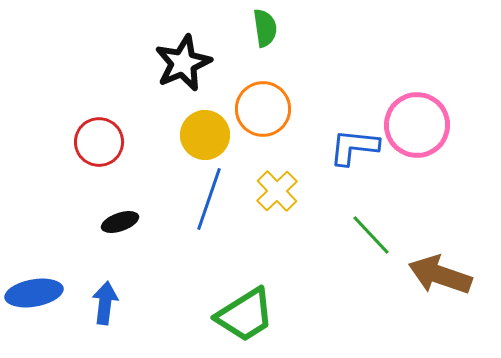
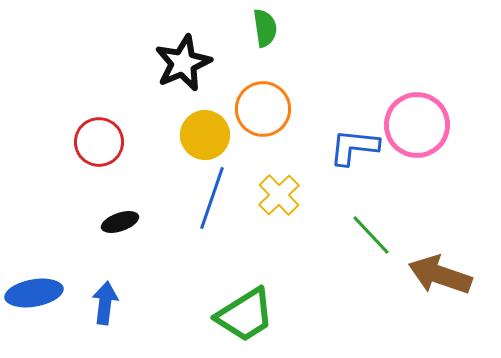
yellow cross: moved 2 px right, 4 px down
blue line: moved 3 px right, 1 px up
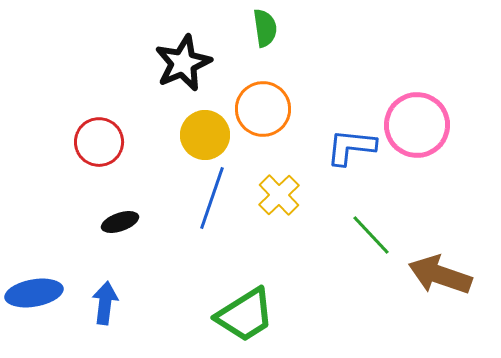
blue L-shape: moved 3 px left
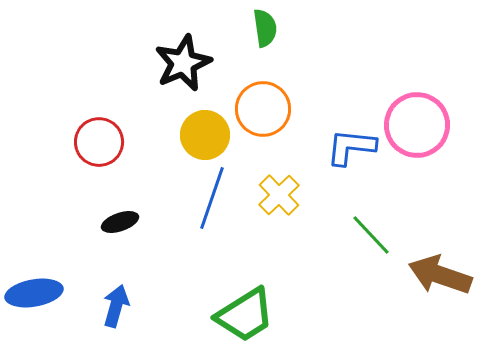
blue arrow: moved 11 px right, 3 px down; rotated 9 degrees clockwise
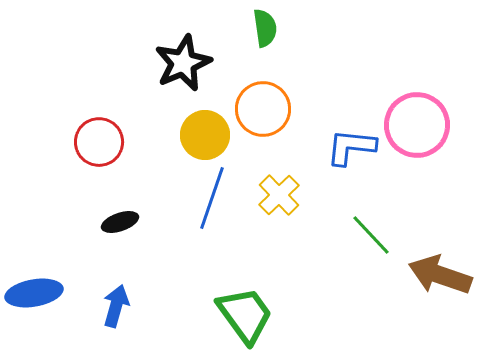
green trapezoid: rotated 94 degrees counterclockwise
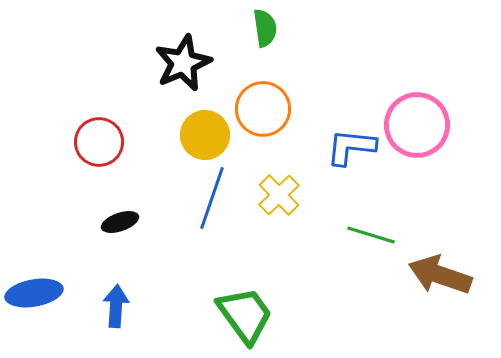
green line: rotated 30 degrees counterclockwise
blue arrow: rotated 12 degrees counterclockwise
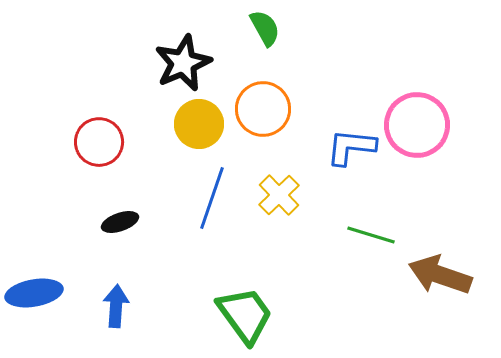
green semicircle: rotated 21 degrees counterclockwise
yellow circle: moved 6 px left, 11 px up
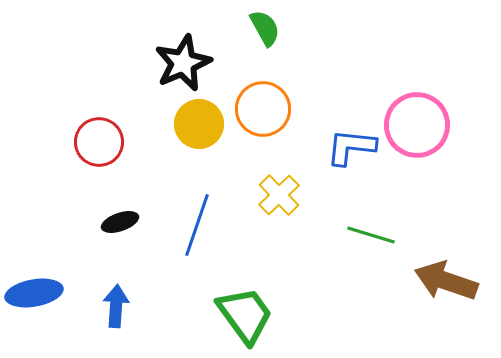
blue line: moved 15 px left, 27 px down
brown arrow: moved 6 px right, 6 px down
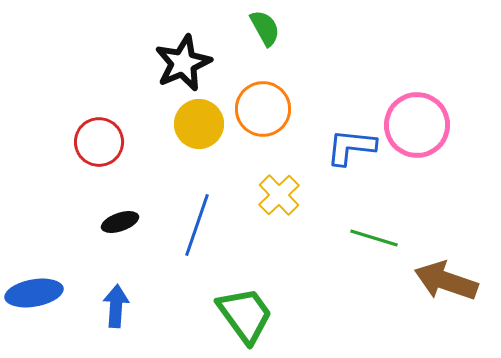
green line: moved 3 px right, 3 px down
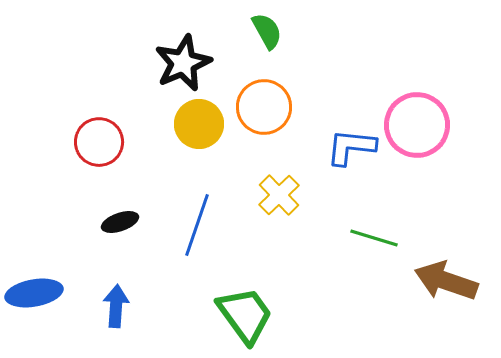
green semicircle: moved 2 px right, 3 px down
orange circle: moved 1 px right, 2 px up
